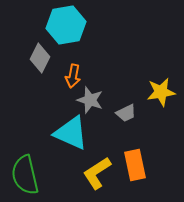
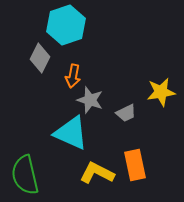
cyan hexagon: rotated 9 degrees counterclockwise
yellow L-shape: rotated 60 degrees clockwise
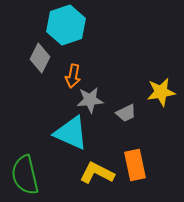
gray star: rotated 24 degrees counterclockwise
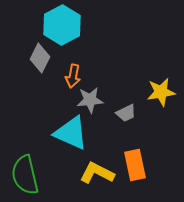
cyan hexagon: moved 4 px left; rotated 9 degrees counterclockwise
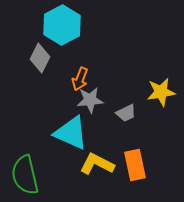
orange arrow: moved 7 px right, 3 px down; rotated 10 degrees clockwise
yellow L-shape: moved 9 px up
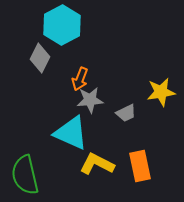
orange rectangle: moved 5 px right, 1 px down
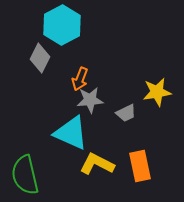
yellow star: moved 4 px left
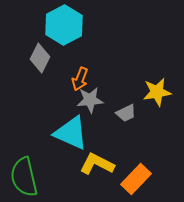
cyan hexagon: moved 2 px right
orange rectangle: moved 4 px left, 13 px down; rotated 56 degrees clockwise
green semicircle: moved 1 px left, 2 px down
